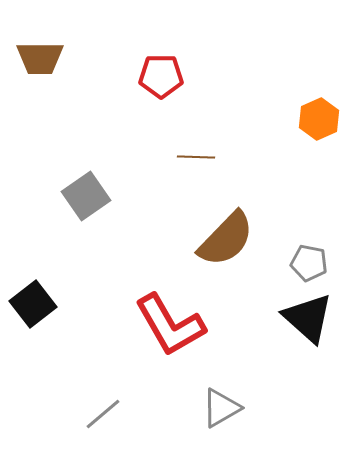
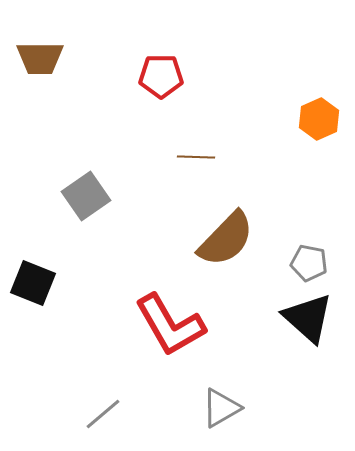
black square: moved 21 px up; rotated 30 degrees counterclockwise
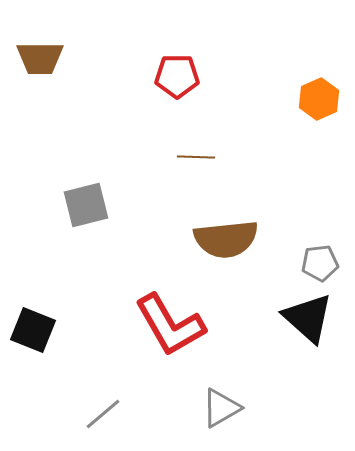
red pentagon: moved 16 px right
orange hexagon: moved 20 px up
gray square: moved 9 px down; rotated 21 degrees clockwise
brown semicircle: rotated 40 degrees clockwise
gray pentagon: moved 11 px right; rotated 18 degrees counterclockwise
black square: moved 47 px down
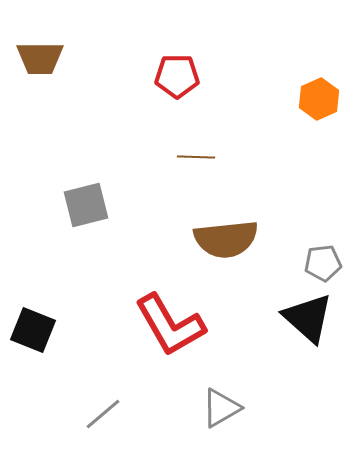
gray pentagon: moved 3 px right
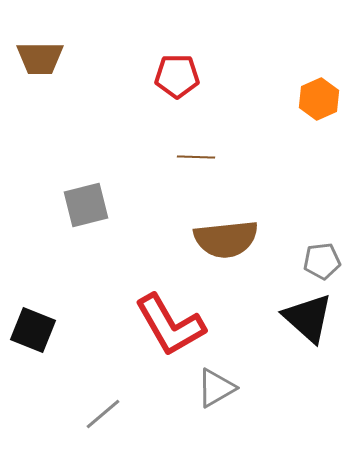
gray pentagon: moved 1 px left, 2 px up
gray triangle: moved 5 px left, 20 px up
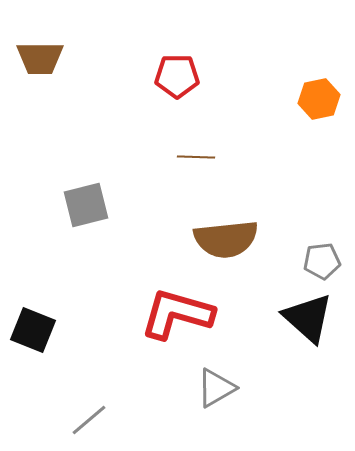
orange hexagon: rotated 12 degrees clockwise
red L-shape: moved 7 px right, 11 px up; rotated 136 degrees clockwise
gray line: moved 14 px left, 6 px down
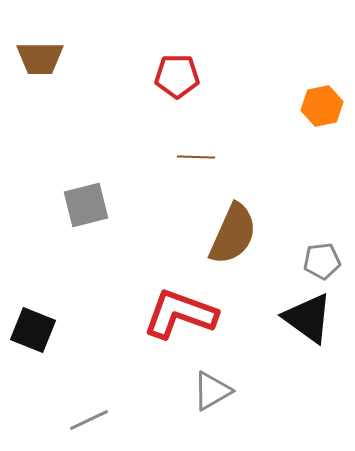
orange hexagon: moved 3 px right, 7 px down
brown semicircle: moved 7 px right, 5 px up; rotated 60 degrees counterclockwise
red L-shape: moved 3 px right; rotated 4 degrees clockwise
black triangle: rotated 6 degrees counterclockwise
gray triangle: moved 4 px left, 3 px down
gray line: rotated 15 degrees clockwise
